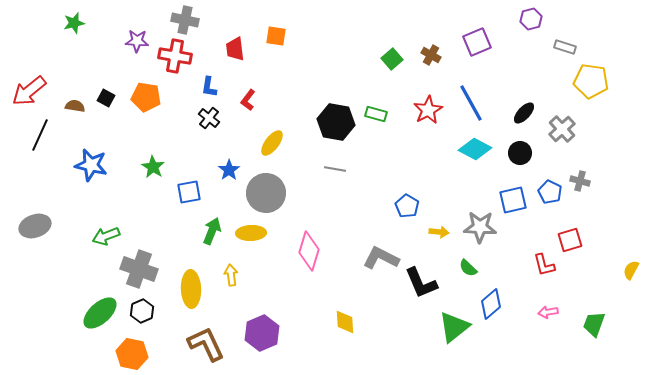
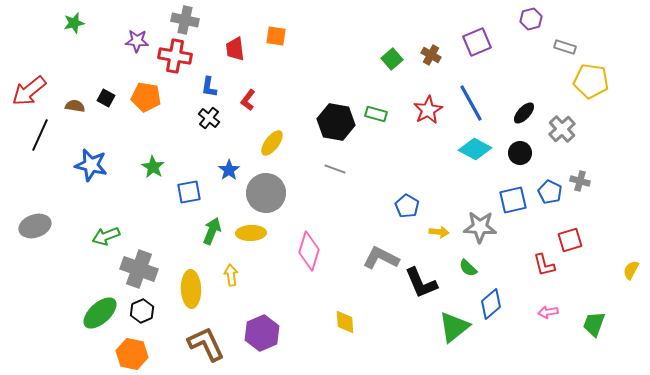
gray line at (335, 169): rotated 10 degrees clockwise
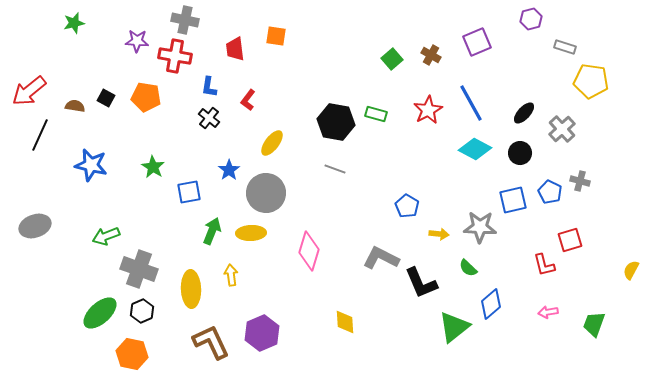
yellow arrow at (439, 232): moved 2 px down
brown L-shape at (206, 344): moved 5 px right, 2 px up
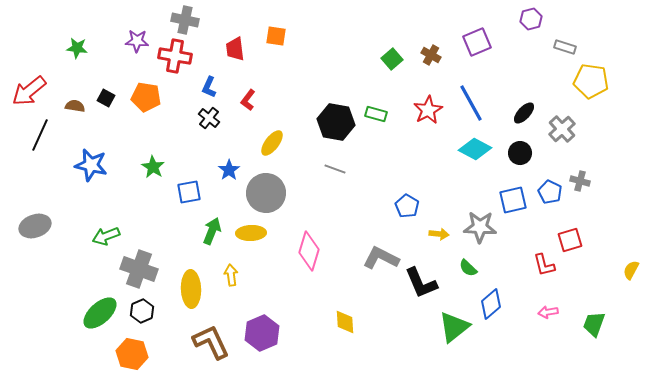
green star at (74, 23): moved 3 px right, 25 px down; rotated 20 degrees clockwise
blue L-shape at (209, 87): rotated 15 degrees clockwise
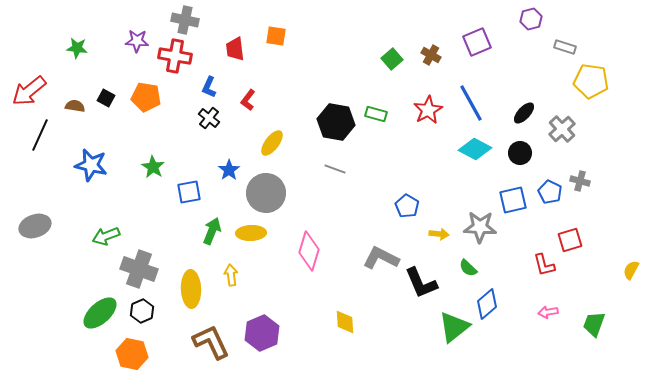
blue diamond at (491, 304): moved 4 px left
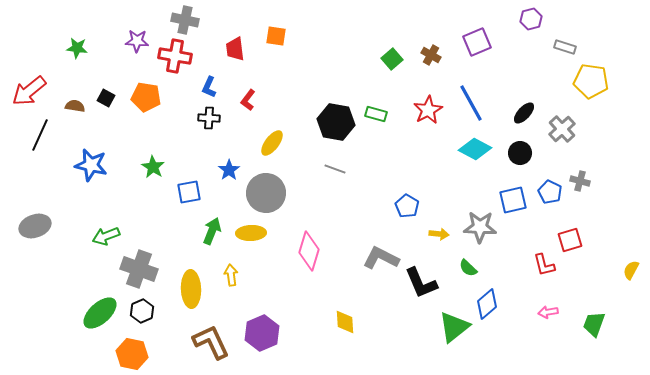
black cross at (209, 118): rotated 35 degrees counterclockwise
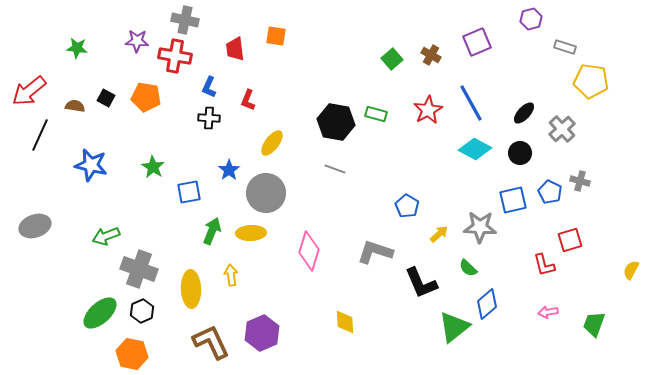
red L-shape at (248, 100): rotated 15 degrees counterclockwise
yellow arrow at (439, 234): rotated 48 degrees counterclockwise
gray L-shape at (381, 258): moved 6 px left, 6 px up; rotated 9 degrees counterclockwise
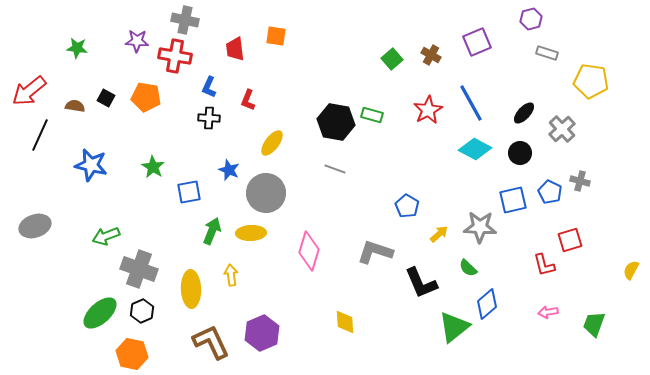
gray rectangle at (565, 47): moved 18 px left, 6 px down
green rectangle at (376, 114): moved 4 px left, 1 px down
blue star at (229, 170): rotated 15 degrees counterclockwise
